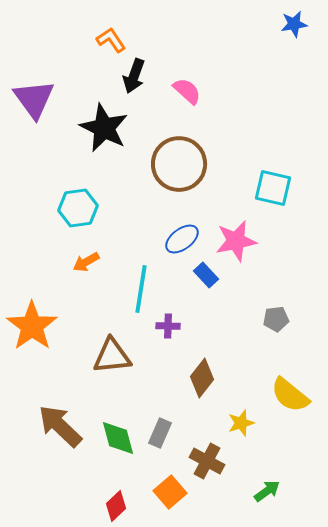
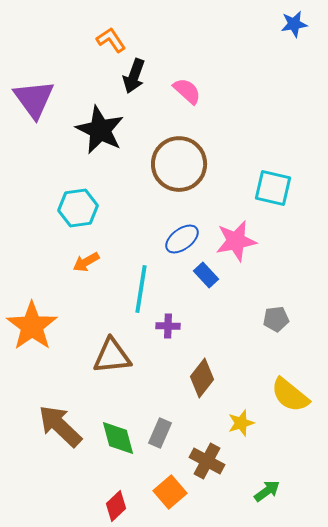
black star: moved 4 px left, 2 px down
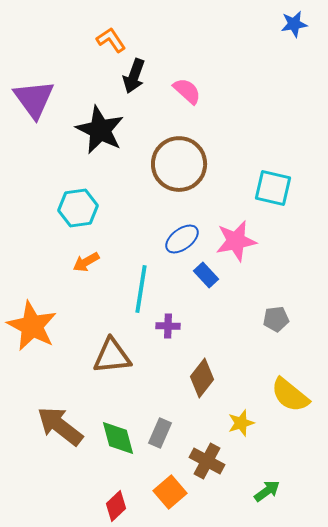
orange star: rotated 9 degrees counterclockwise
brown arrow: rotated 6 degrees counterclockwise
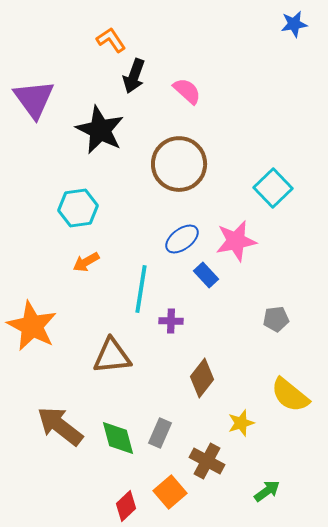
cyan square: rotated 33 degrees clockwise
purple cross: moved 3 px right, 5 px up
red diamond: moved 10 px right
